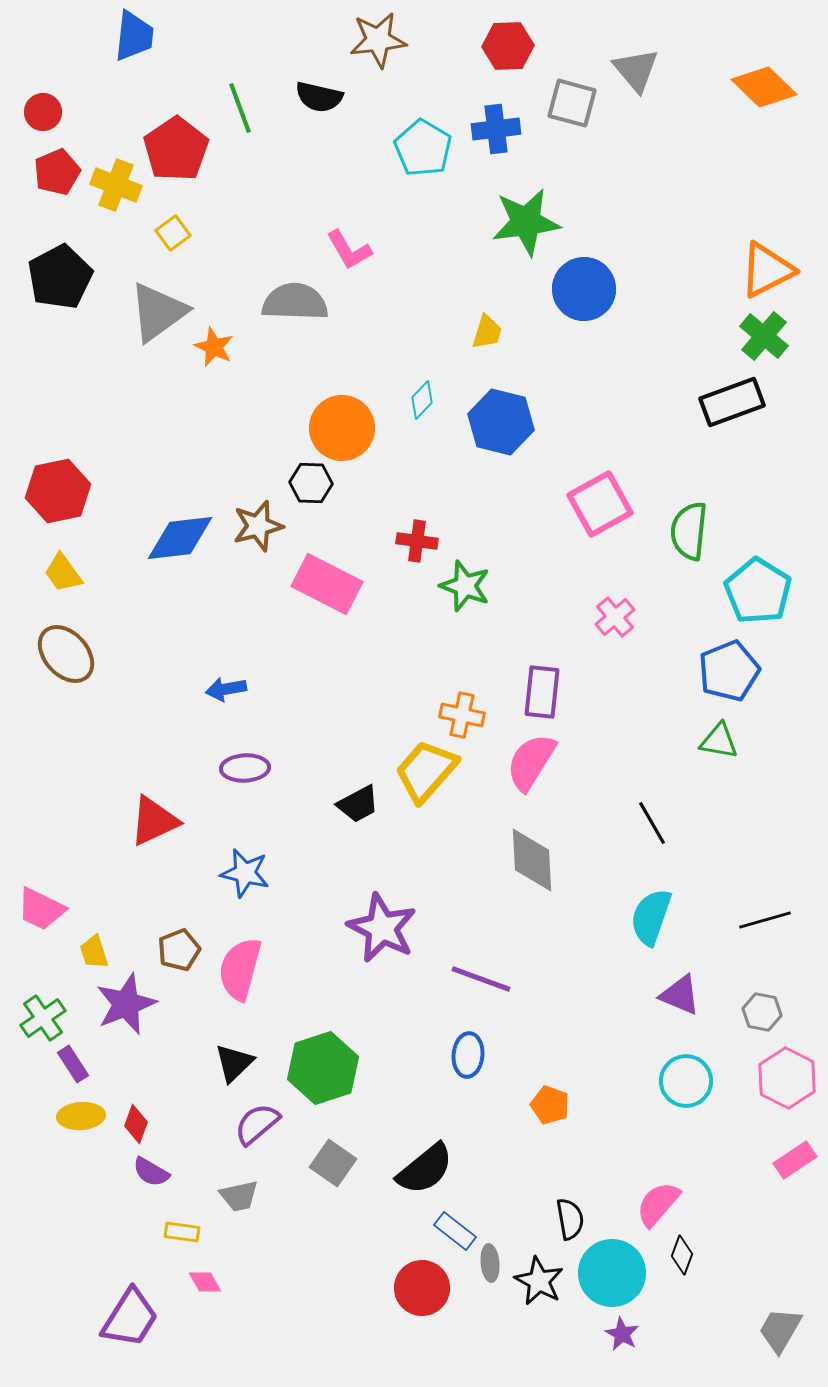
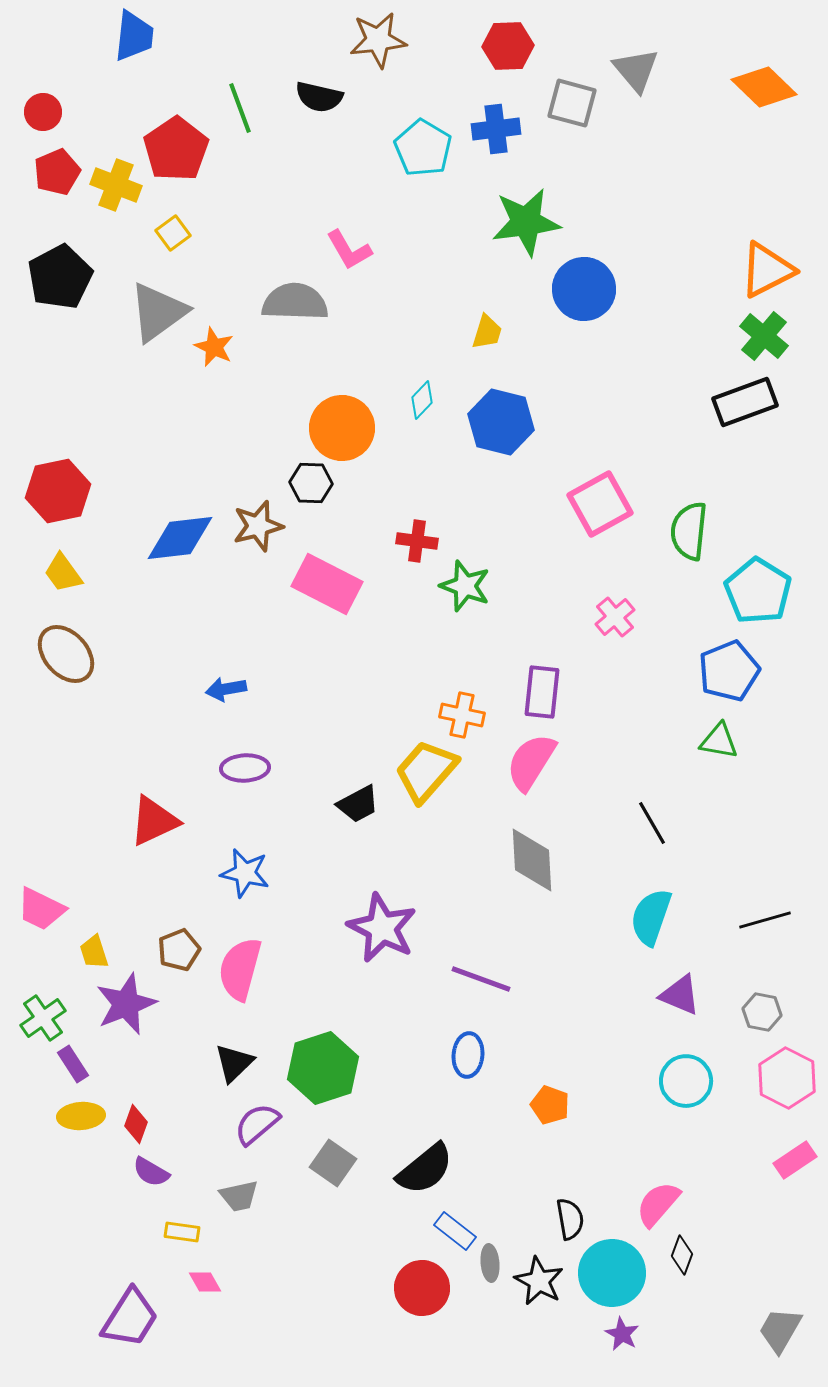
black rectangle at (732, 402): moved 13 px right
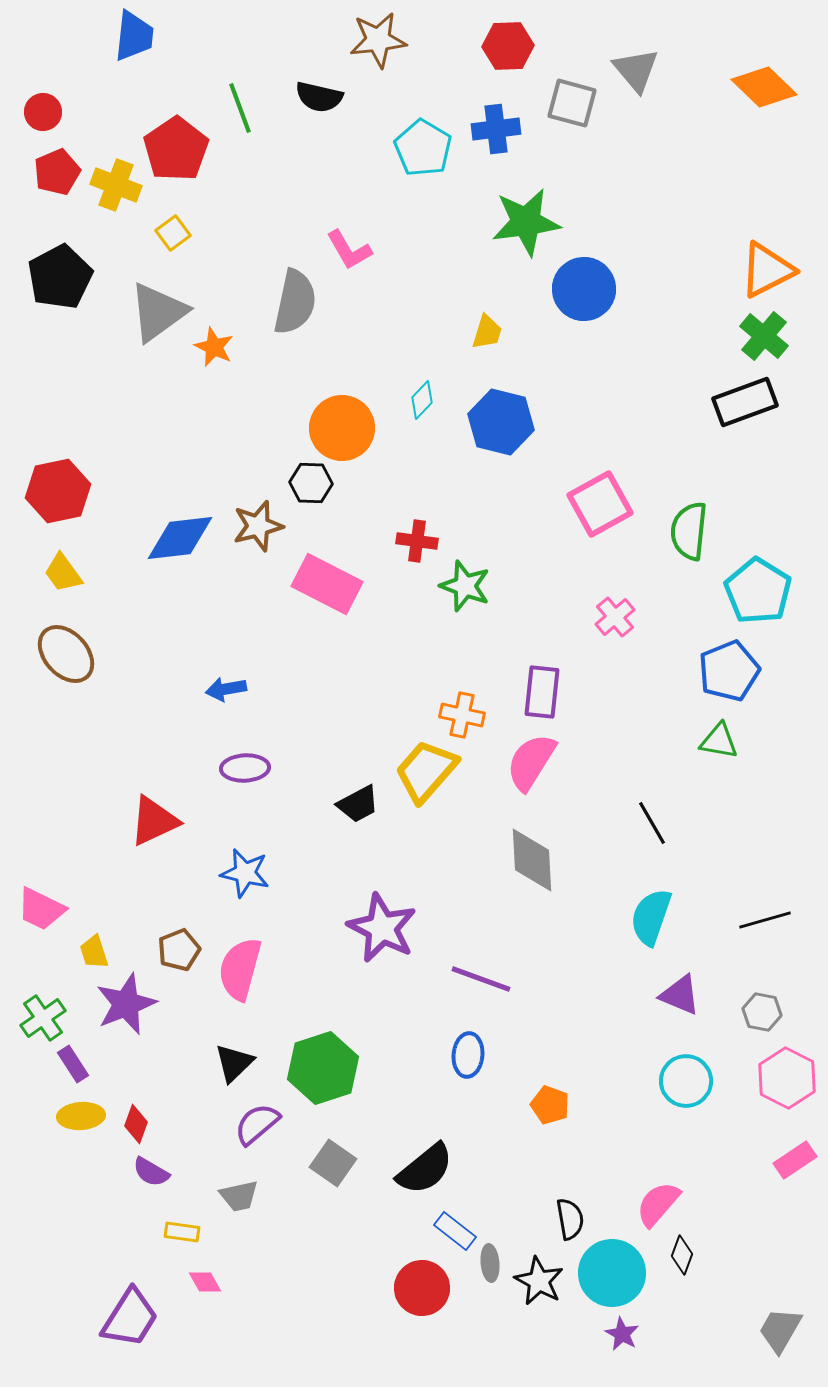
gray semicircle at (295, 302): rotated 100 degrees clockwise
